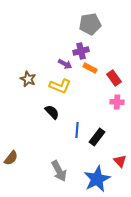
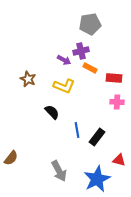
purple arrow: moved 1 px left, 4 px up
red rectangle: rotated 49 degrees counterclockwise
yellow L-shape: moved 4 px right
blue line: rotated 14 degrees counterclockwise
red triangle: moved 1 px left, 1 px up; rotated 32 degrees counterclockwise
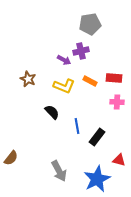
orange rectangle: moved 13 px down
blue line: moved 4 px up
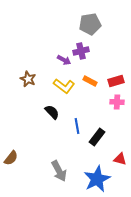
red rectangle: moved 2 px right, 3 px down; rotated 21 degrees counterclockwise
yellow L-shape: rotated 15 degrees clockwise
red triangle: moved 1 px right, 1 px up
